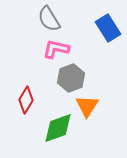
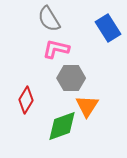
gray hexagon: rotated 20 degrees clockwise
green diamond: moved 4 px right, 2 px up
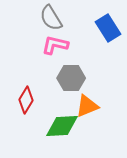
gray semicircle: moved 2 px right, 1 px up
pink L-shape: moved 1 px left, 4 px up
orange triangle: rotated 35 degrees clockwise
green diamond: rotated 16 degrees clockwise
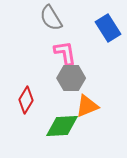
pink L-shape: moved 10 px right, 8 px down; rotated 68 degrees clockwise
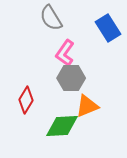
pink L-shape: rotated 136 degrees counterclockwise
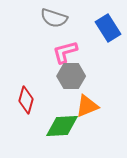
gray semicircle: moved 3 px right; rotated 40 degrees counterclockwise
pink L-shape: moved 1 px up; rotated 40 degrees clockwise
gray hexagon: moved 2 px up
red diamond: rotated 16 degrees counterclockwise
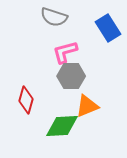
gray semicircle: moved 1 px up
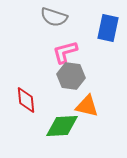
blue rectangle: rotated 44 degrees clockwise
gray hexagon: rotated 8 degrees clockwise
red diamond: rotated 20 degrees counterclockwise
orange triangle: rotated 35 degrees clockwise
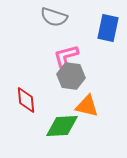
pink L-shape: moved 1 px right, 4 px down
